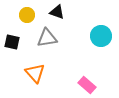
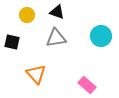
gray triangle: moved 9 px right
orange triangle: moved 1 px right, 1 px down
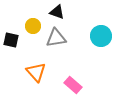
yellow circle: moved 6 px right, 11 px down
black square: moved 1 px left, 2 px up
orange triangle: moved 2 px up
pink rectangle: moved 14 px left
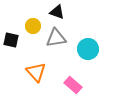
cyan circle: moved 13 px left, 13 px down
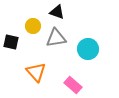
black square: moved 2 px down
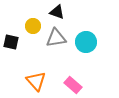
cyan circle: moved 2 px left, 7 px up
orange triangle: moved 9 px down
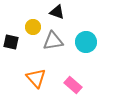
yellow circle: moved 1 px down
gray triangle: moved 3 px left, 3 px down
orange triangle: moved 3 px up
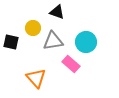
yellow circle: moved 1 px down
pink rectangle: moved 2 px left, 21 px up
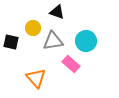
cyan circle: moved 1 px up
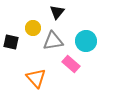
black triangle: rotated 49 degrees clockwise
